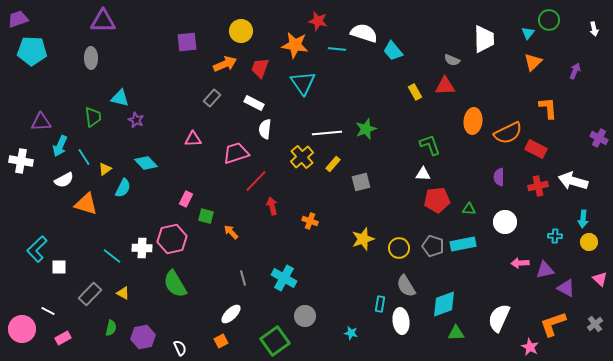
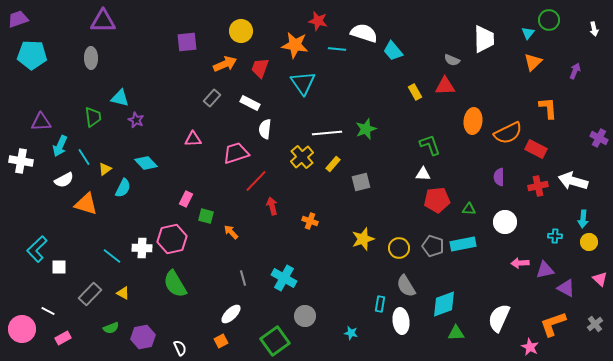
cyan pentagon at (32, 51): moved 4 px down
white rectangle at (254, 103): moved 4 px left
green semicircle at (111, 328): rotated 56 degrees clockwise
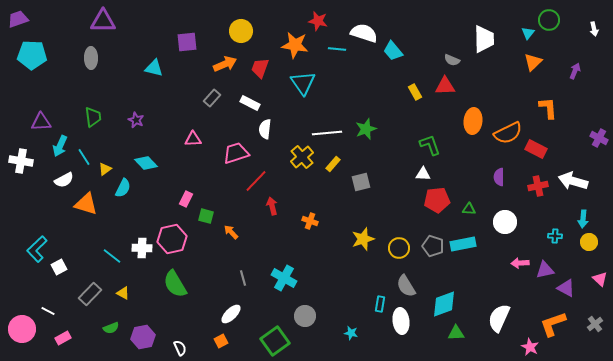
cyan triangle at (120, 98): moved 34 px right, 30 px up
white square at (59, 267): rotated 28 degrees counterclockwise
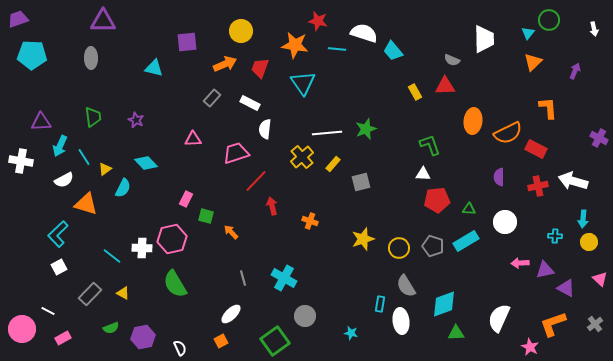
cyan rectangle at (463, 244): moved 3 px right, 3 px up; rotated 20 degrees counterclockwise
cyan L-shape at (37, 249): moved 21 px right, 15 px up
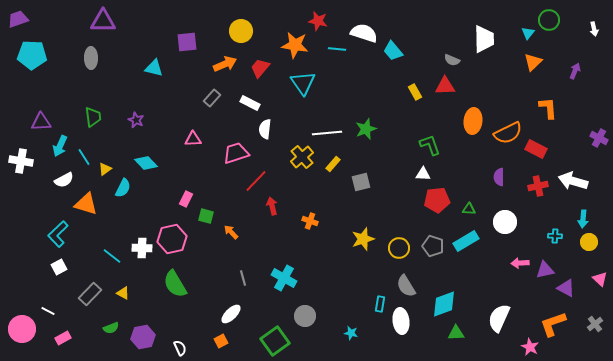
red trapezoid at (260, 68): rotated 20 degrees clockwise
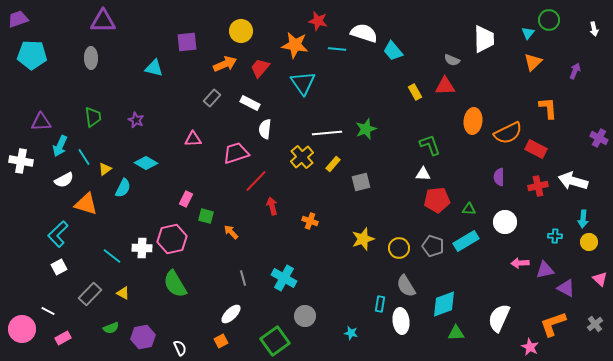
cyan diamond at (146, 163): rotated 15 degrees counterclockwise
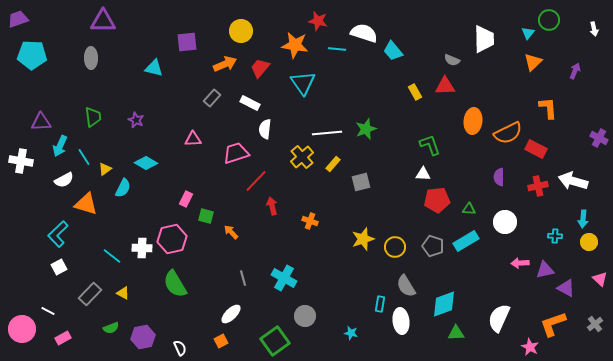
yellow circle at (399, 248): moved 4 px left, 1 px up
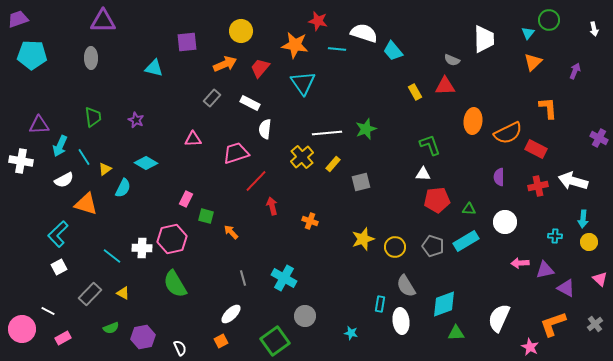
purple triangle at (41, 122): moved 2 px left, 3 px down
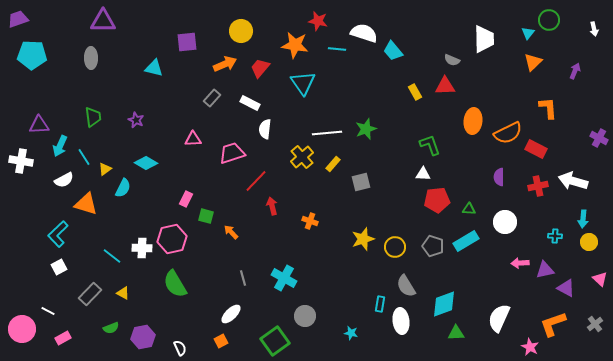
pink trapezoid at (236, 153): moved 4 px left
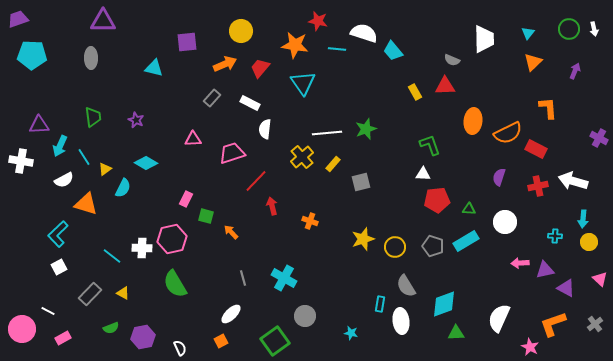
green circle at (549, 20): moved 20 px right, 9 px down
purple semicircle at (499, 177): rotated 18 degrees clockwise
